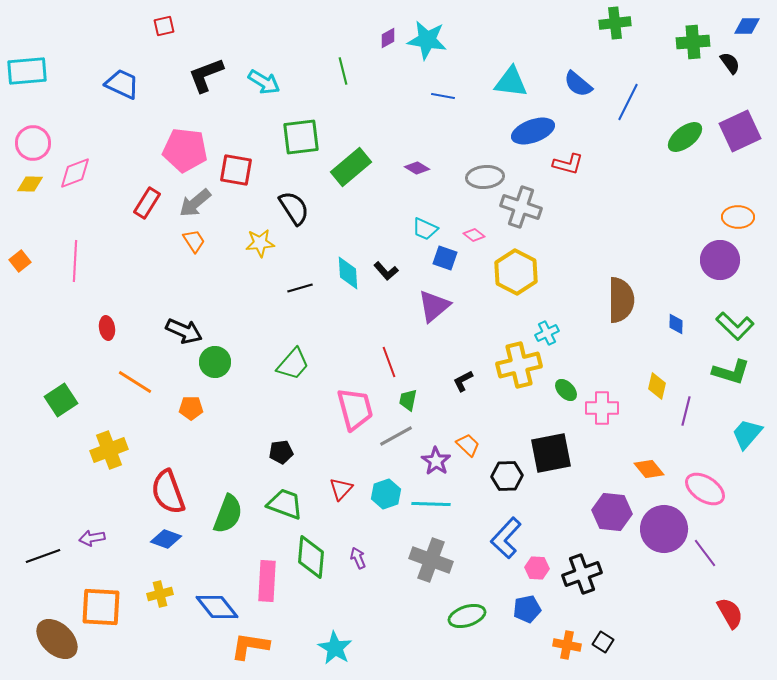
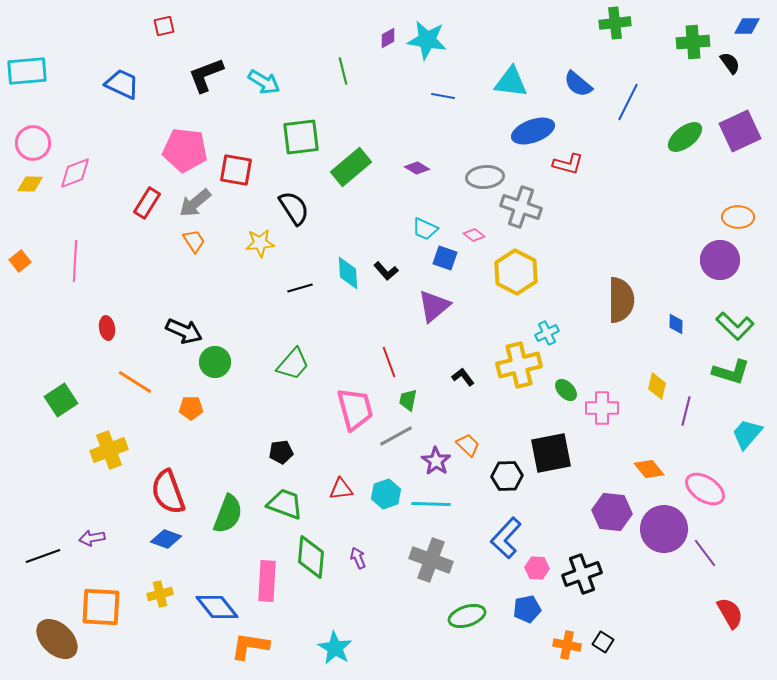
black L-shape at (463, 381): moved 4 px up; rotated 80 degrees clockwise
red triangle at (341, 489): rotated 40 degrees clockwise
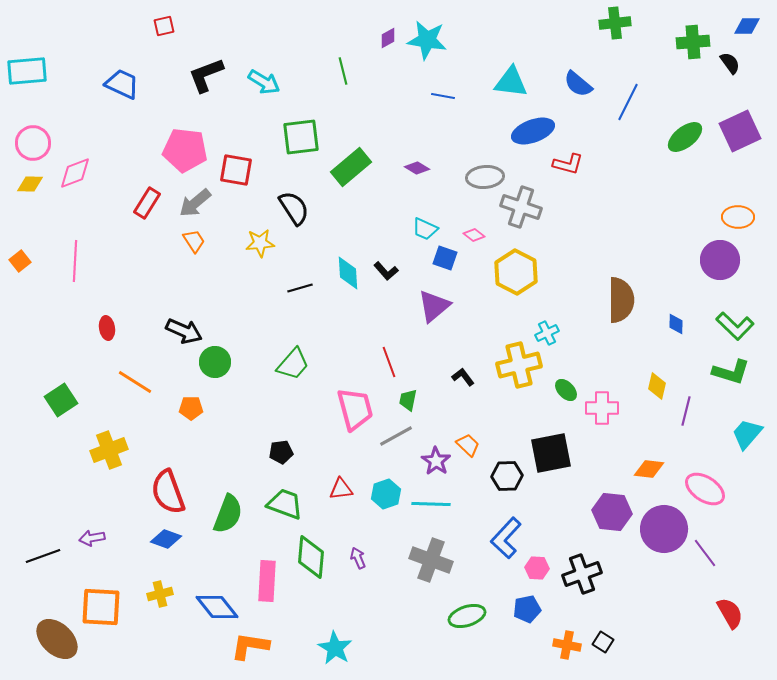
orange diamond at (649, 469): rotated 44 degrees counterclockwise
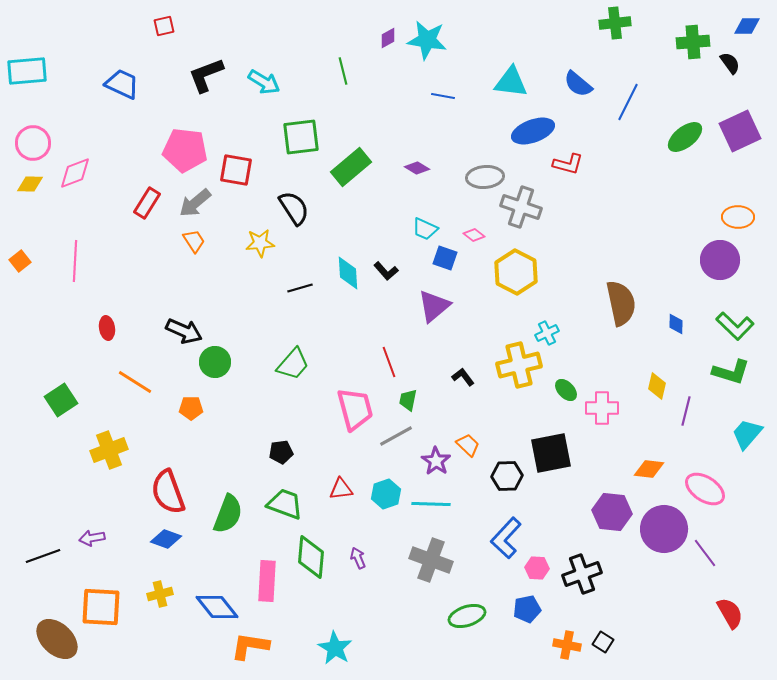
brown semicircle at (621, 300): moved 3 px down; rotated 12 degrees counterclockwise
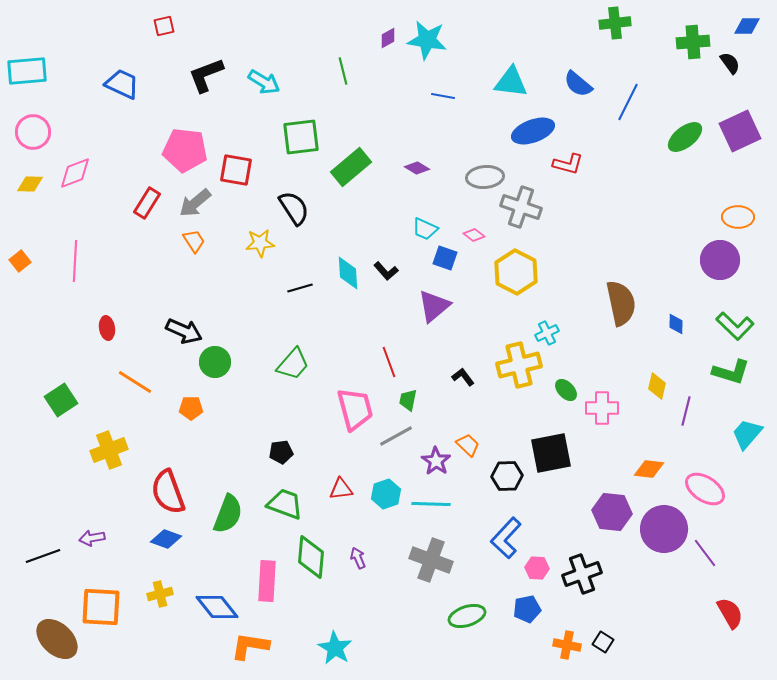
pink circle at (33, 143): moved 11 px up
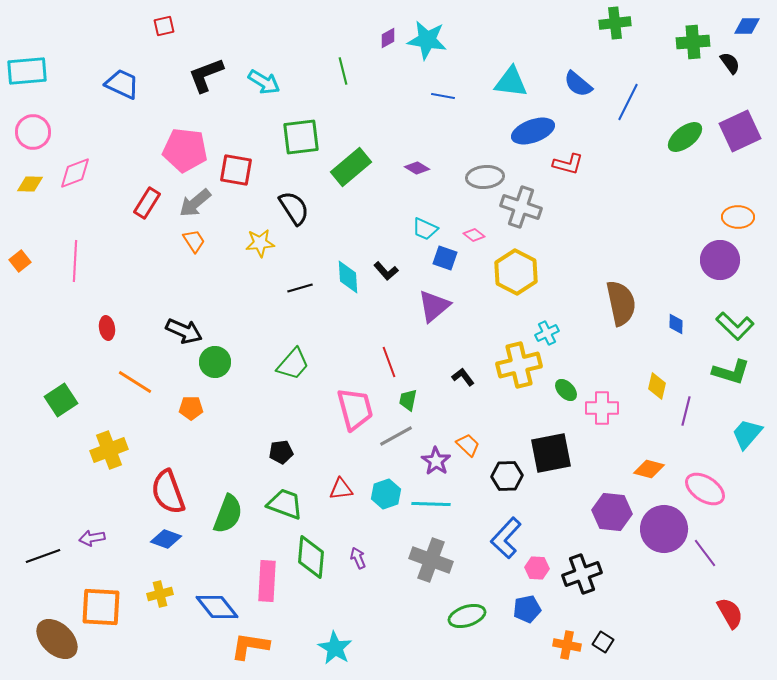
cyan diamond at (348, 273): moved 4 px down
orange diamond at (649, 469): rotated 8 degrees clockwise
